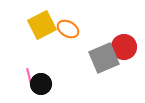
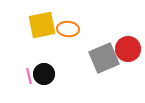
yellow square: rotated 16 degrees clockwise
orange ellipse: rotated 25 degrees counterclockwise
red circle: moved 4 px right, 2 px down
black circle: moved 3 px right, 10 px up
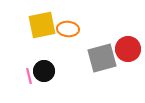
gray square: moved 2 px left; rotated 8 degrees clockwise
black circle: moved 3 px up
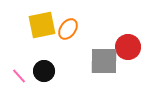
orange ellipse: rotated 60 degrees counterclockwise
red circle: moved 2 px up
gray square: moved 2 px right, 3 px down; rotated 16 degrees clockwise
pink line: moved 10 px left; rotated 28 degrees counterclockwise
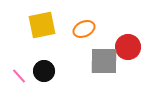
orange ellipse: moved 16 px right; rotated 30 degrees clockwise
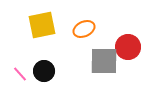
pink line: moved 1 px right, 2 px up
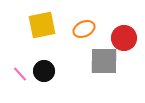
red circle: moved 4 px left, 9 px up
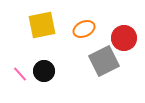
gray square: rotated 28 degrees counterclockwise
